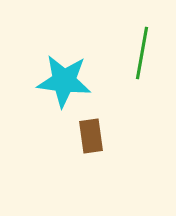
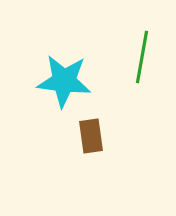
green line: moved 4 px down
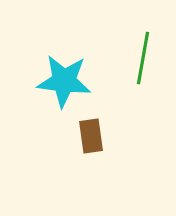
green line: moved 1 px right, 1 px down
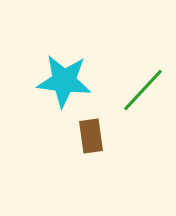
green line: moved 32 px down; rotated 33 degrees clockwise
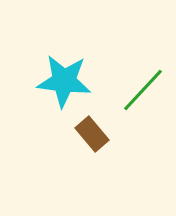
brown rectangle: moved 1 px right, 2 px up; rotated 32 degrees counterclockwise
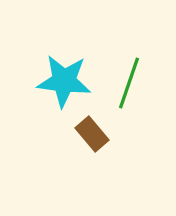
green line: moved 14 px left, 7 px up; rotated 24 degrees counterclockwise
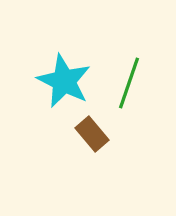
cyan star: rotated 20 degrees clockwise
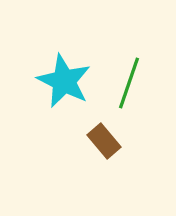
brown rectangle: moved 12 px right, 7 px down
